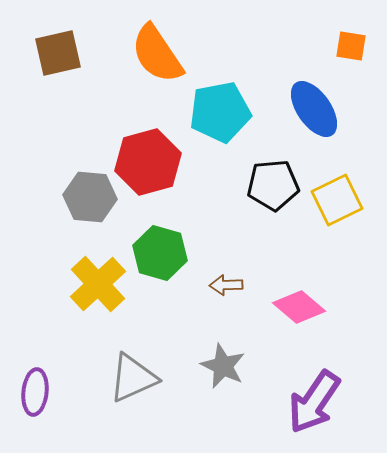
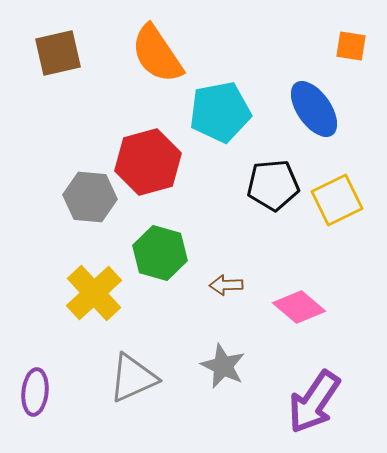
yellow cross: moved 4 px left, 9 px down
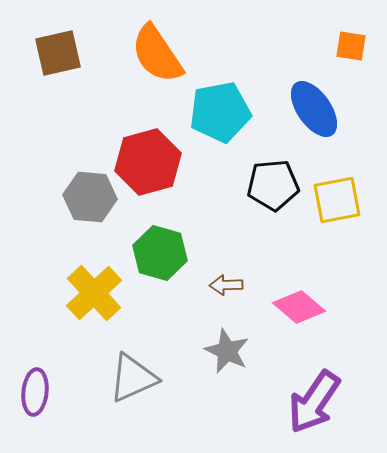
yellow square: rotated 15 degrees clockwise
gray star: moved 4 px right, 15 px up
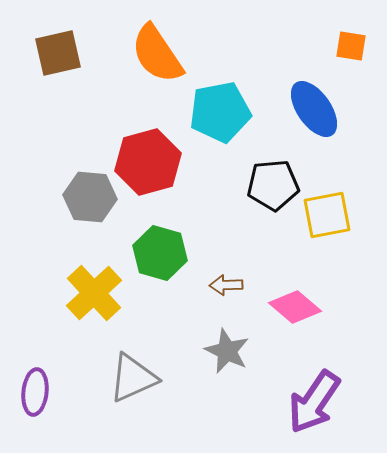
yellow square: moved 10 px left, 15 px down
pink diamond: moved 4 px left
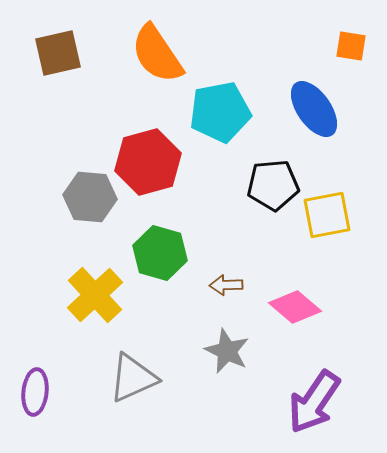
yellow cross: moved 1 px right, 2 px down
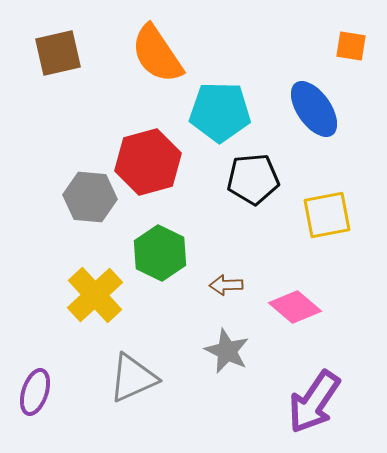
cyan pentagon: rotated 12 degrees clockwise
black pentagon: moved 20 px left, 6 px up
green hexagon: rotated 10 degrees clockwise
purple ellipse: rotated 12 degrees clockwise
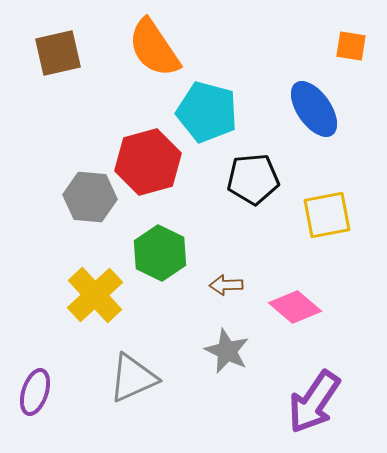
orange semicircle: moved 3 px left, 6 px up
cyan pentagon: moved 13 px left; rotated 14 degrees clockwise
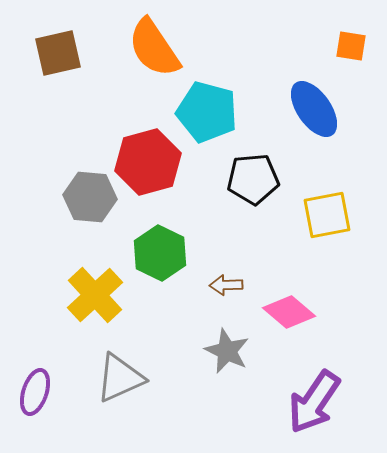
pink diamond: moved 6 px left, 5 px down
gray triangle: moved 13 px left
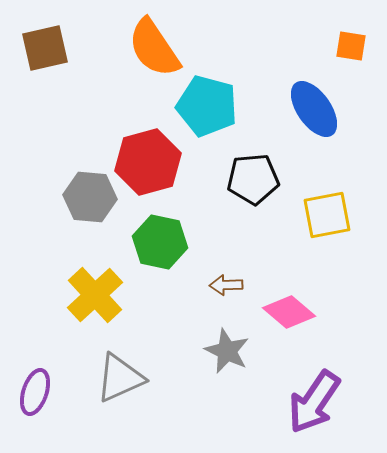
brown square: moved 13 px left, 5 px up
cyan pentagon: moved 6 px up
green hexagon: moved 11 px up; rotated 14 degrees counterclockwise
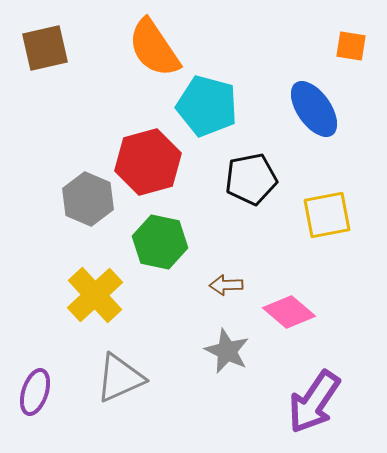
black pentagon: moved 2 px left; rotated 6 degrees counterclockwise
gray hexagon: moved 2 px left, 2 px down; rotated 18 degrees clockwise
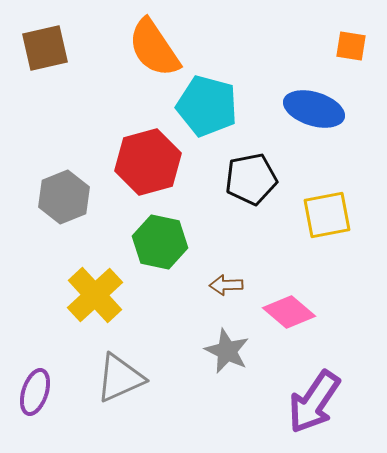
blue ellipse: rotated 38 degrees counterclockwise
gray hexagon: moved 24 px left, 2 px up; rotated 15 degrees clockwise
